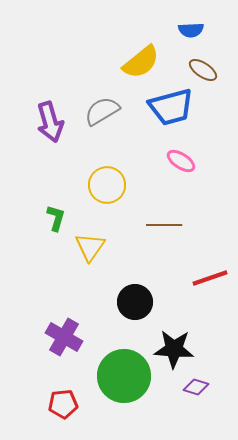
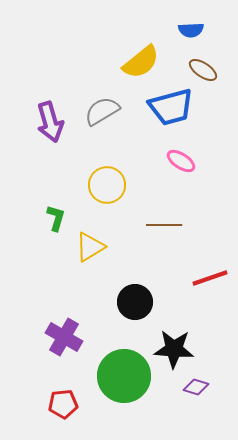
yellow triangle: rotated 24 degrees clockwise
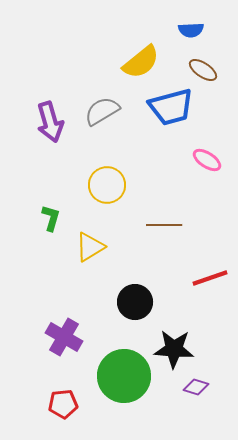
pink ellipse: moved 26 px right, 1 px up
green L-shape: moved 5 px left
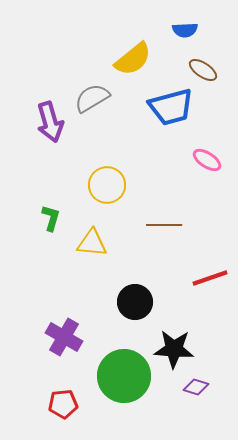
blue semicircle: moved 6 px left
yellow semicircle: moved 8 px left, 3 px up
gray semicircle: moved 10 px left, 13 px up
yellow triangle: moved 2 px right, 4 px up; rotated 36 degrees clockwise
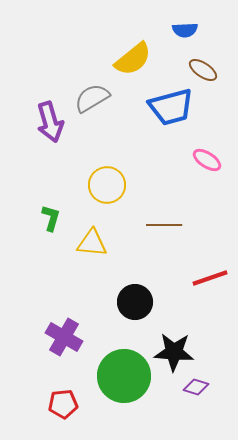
black star: moved 3 px down
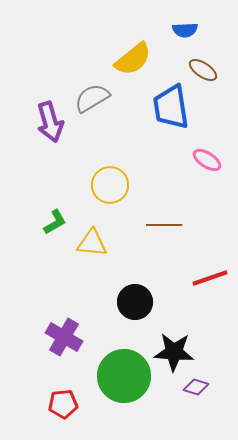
blue trapezoid: rotated 96 degrees clockwise
yellow circle: moved 3 px right
green L-shape: moved 4 px right, 4 px down; rotated 44 degrees clockwise
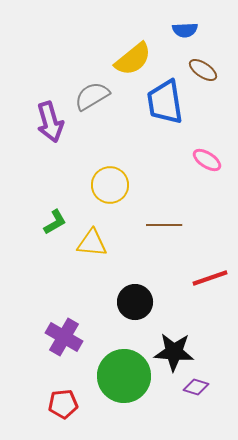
gray semicircle: moved 2 px up
blue trapezoid: moved 6 px left, 5 px up
